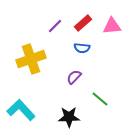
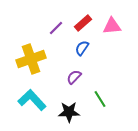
purple line: moved 1 px right, 2 px down
blue semicircle: rotated 119 degrees clockwise
green line: rotated 18 degrees clockwise
cyan L-shape: moved 11 px right, 10 px up
black star: moved 5 px up
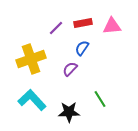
red rectangle: rotated 30 degrees clockwise
purple semicircle: moved 4 px left, 8 px up
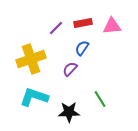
cyan L-shape: moved 2 px right, 3 px up; rotated 28 degrees counterclockwise
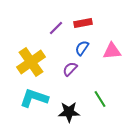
pink triangle: moved 25 px down
yellow cross: moved 3 px down; rotated 16 degrees counterclockwise
cyan L-shape: moved 1 px down
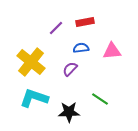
red rectangle: moved 2 px right, 1 px up
blue semicircle: moved 1 px left; rotated 49 degrees clockwise
yellow cross: rotated 16 degrees counterclockwise
green line: rotated 24 degrees counterclockwise
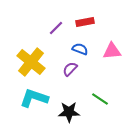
blue semicircle: moved 1 px left, 1 px down; rotated 28 degrees clockwise
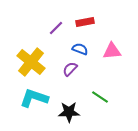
green line: moved 2 px up
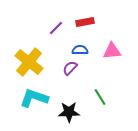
blue semicircle: moved 1 px down; rotated 21 degrees counterclockwise
yellow cross: moved 2 px left
purple semicircle: moved 1 px up
green line: rotated 24 degrees clockwise
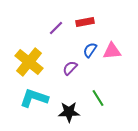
blue semicircle: moved 10 px right; rotated 56 degrees counterclockwise
green line: moved 2 px left, 1 px down
